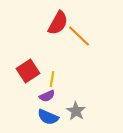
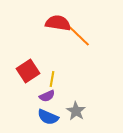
red semicircle: rotated 110 degrees counterclockwise
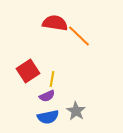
red semicircle: moved 3 px left
blue semicircle: rotated 35 degrees counterclockwise
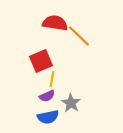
red square: moved 13 px right, 10 px up; rotated 10 degrees clockwise
gray star: moved 5 px left, 8 px up
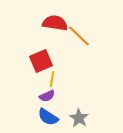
gray star: moved 8 px right, 15 px down
blue semicircle: rotated 45 degrees clockwise
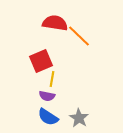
purple semicircle: rotated 35 degrees clockwise
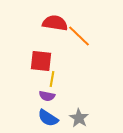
red square: rotated 30 degrees clockwise
blue semicircle: moved 1 px down
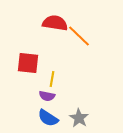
red square: moved 13 px left, 2 px down
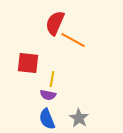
red semicircle: rotated 75 degrees counterclockwise
orange line: moved 6 px left, 4 px down; rotated 15 degrees counterclockwise
purple semicircle: moved 1 px right, 1 px up
blue semicircle: moved 1 px left, 1 px down; rotated 35 degrees clockwise
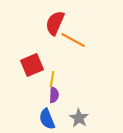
red square: moved 4 px right, 2 px down; rotated 30 degrees counterclockwise
purple semicircle: moved 6 px right; rotated 98 degrees counterclockwise
